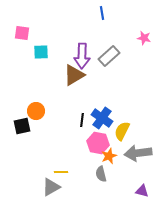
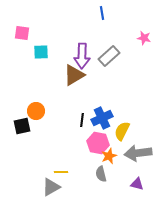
blue cross: rotated 30 degrees clockwise
purple triangle: moved 5 px left, 7 px up
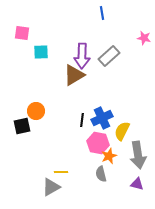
gray arrow: moved 2 px down; rotated 92 degrees counterclockwise
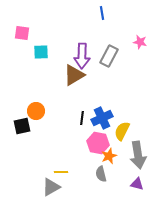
pink star: moved 4 px left, 4 px down
gray rectangle: rotated 20 degrees counterclockwise
black line: moved 2 px up
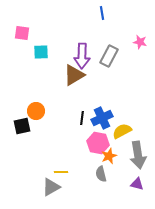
yellow semicircle: rotated 36 degrees clockwise
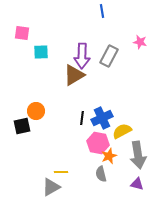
blue line: moved 2 px up
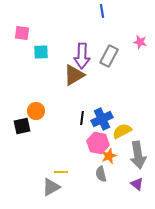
blue cross: moved 1 px down
purple triangle: rotated 24 degrees clockwise
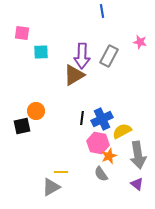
gray semicircle: rotated 21 degrees counterclockwise
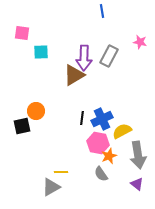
purple arrow: moved 2 px right, 2 px down
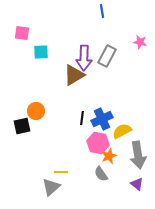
gray rectangle: moved 2 px left
gray triangle: rotated 12 degrees counterclockwise
